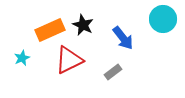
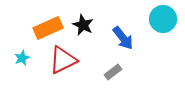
orange rectangle: moved 2 px left, 2 px up
red triangle: moved 6 px left
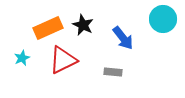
gray rectangle: rotated 42 degrees clockwise
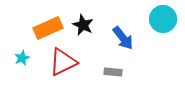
red triangle: moved 2 px down
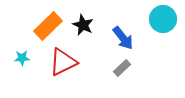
orange rectangle: moved 2 px up; rotated 20 degrees counterclockwise
cyan star: rotated 21 degrees clockwise
gray rectangle: moved 9 px right, 4 px up; rotated 48 degrees counterclockwise
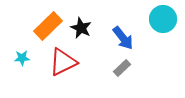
black star: moved 2 px left, 3 px down
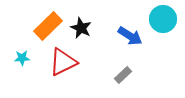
blue arrow: moved 7 px right, 2 px up; rotated 20 degrees counterclockwise
gray rectangle: moved 1 px right, 7 px down
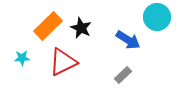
cyan circle: moved 6 px left, 2 px up
blue arrow: moved 2 px left, 4 px down
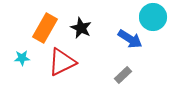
cyan circle: moved 4 px left
orange rectangle: moved 3 px left, 2 px down; rotated 16 degrees counterclockwise
blue arrow: moved 2 px right, 1 px up
red triangle: moved 1 px left
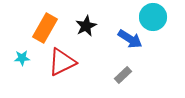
black star: moved 5 px right, 2 px up; rotated 20 degrees clockwise
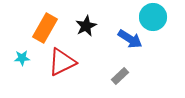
gray rectangle: moved 3 px left, 1 px down
